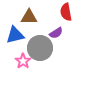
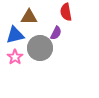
purple semicircle: rotated 32 degrees counterclockwise
pink star: moved 8 px left, 4 px up
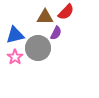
red semicircle: rotated 126 degrees counterclockwise
brown triangle: moved 16 px right
gray circle: moved 2 px left
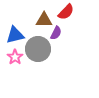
brown triangle: moved 1 px left, 3 px down
gray circle: moved 1 px down
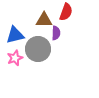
red semicircle: rotated 24 degrees counterclockwise
purple semicircle: rotated 24 degrees counterclockwise
pink star: moved 1 px down; rotated 14 degrees clockwise
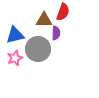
red semicircle: moved 3 px left
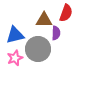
red semicircle: moved 3 px right, 1 px down
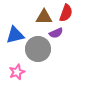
brown triangle: moved 3 px up
purple semicircle: rotated 64 degrees clockwise
pink star: moved 2 px right, 14 px down
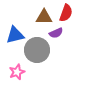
gray circle: moved 1 px left, 1 px down
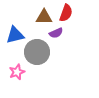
gray circle: moved 2 px down
